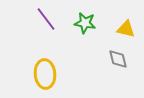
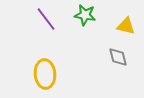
green star: moved 8 px up
yellow triangle: moved 3 px up
gray diamond: moved 2 px up
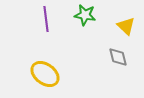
purple line: rotated 30 degrees clockwise
yellow triangle: rotated 30 degrees clockwise
yellow ellipse: rotated 48 degrees counterclockwise
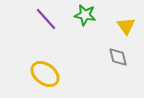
purple line: rotated 35 degrees counterclockwise
yellow triangle: rotated 12 degrees clockwise
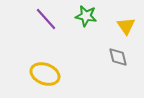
green star: moved 1 px right, 1 px down
yellow ellipse: rotated 16 degrees counterclockwise
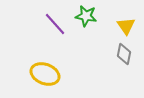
purple line: moved 9 px right, 5 px down
gray diamond: moved 6 px right, 3 px up; rotated 25 degrees clockwise
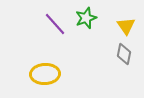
green star: moved 2 px down; rotated 30 degrees counterclockwise
yellow ellipse: rotated 24 degrees counterclockwise
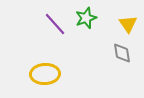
yellow triangle: moved 2 px right, 2 px up
gray diamond: moved 2 px left, 1 px up; rotated 20 degrees counterclockwise
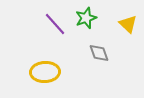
yellow triangle: rotated 12 degrees counterclockwise
gray diamond: moved 23 px left; rotated 10 degrees counterclockwise
yellow ellipse: moved 2 px up
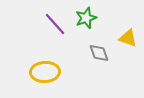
yellow triangle: moved 14 px down; rotated 24 degrees counterclockwise
